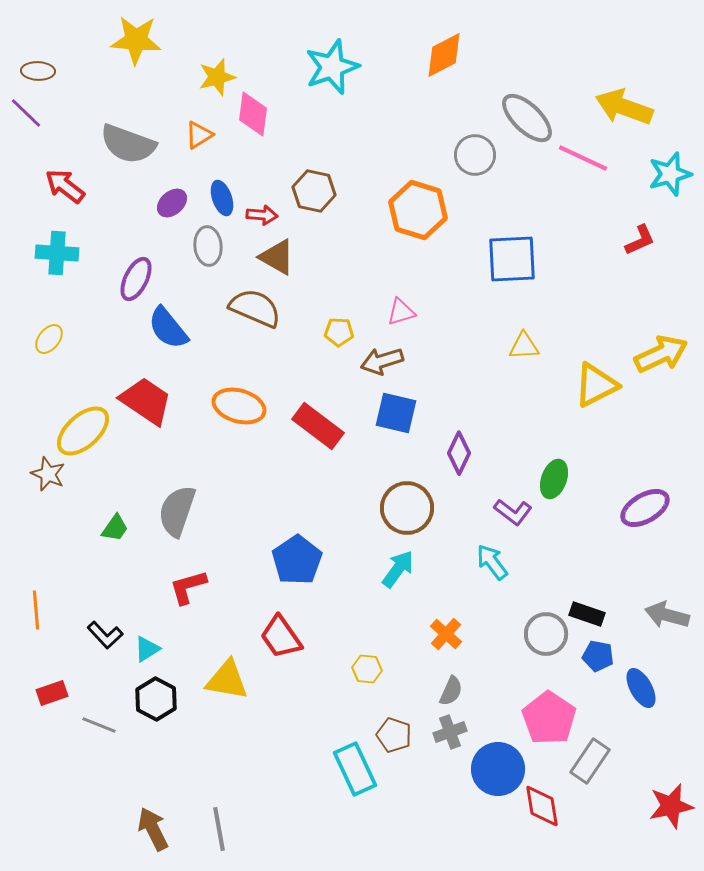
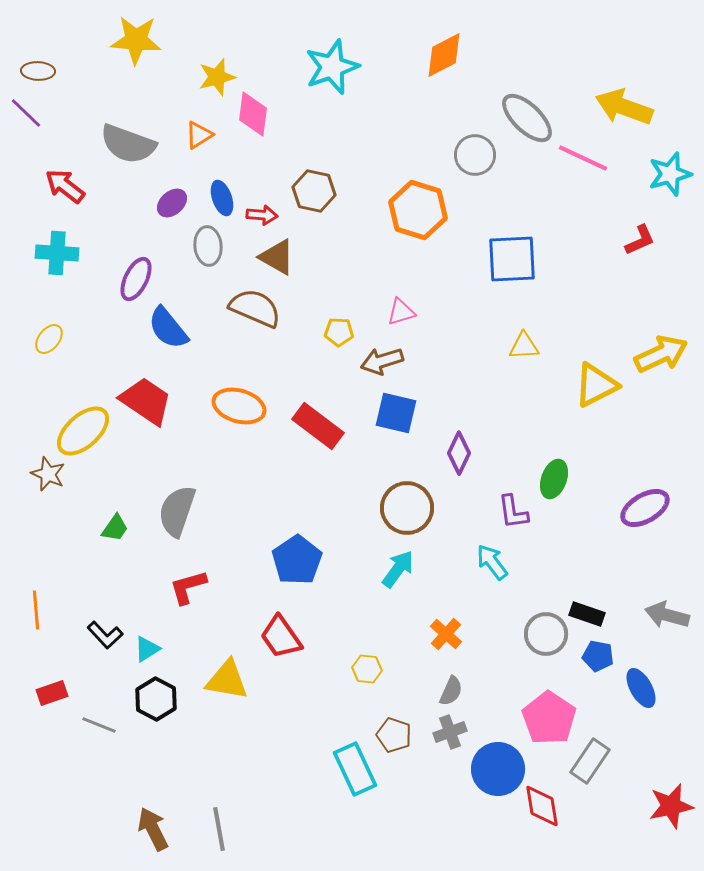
purple L-shape at (513, 512): rotated 45 degrees clockwise
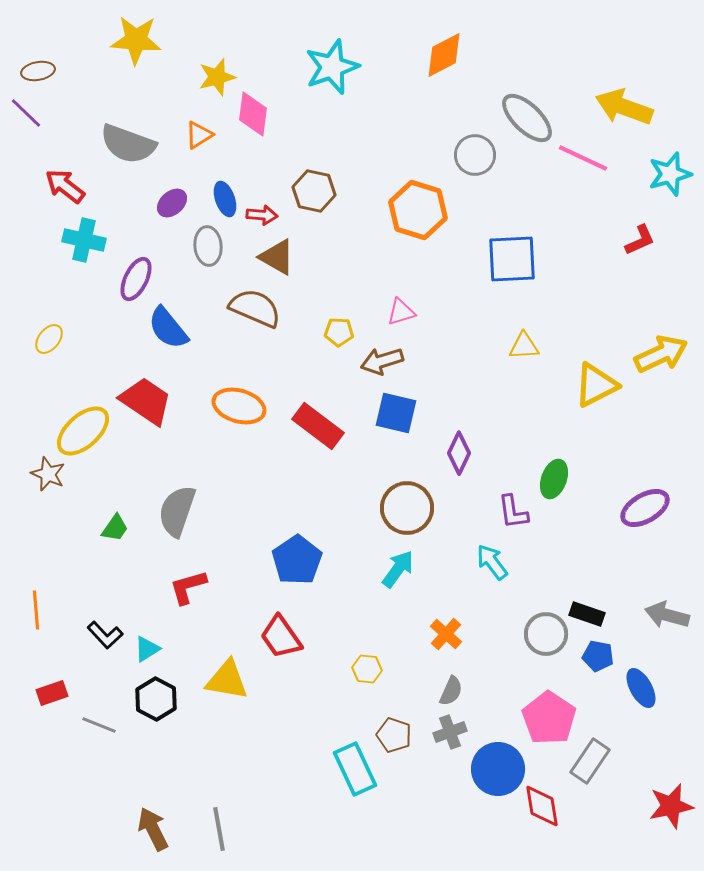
brown ellipse at (38, 71): rotated 12 degrees counterclockwise
blue ellipse at (222, 198): moved 3 px right, 1 px down
cyan cross at (57, 253): moved 27 px right, 13 px up; rotated 9 degrees clockwise
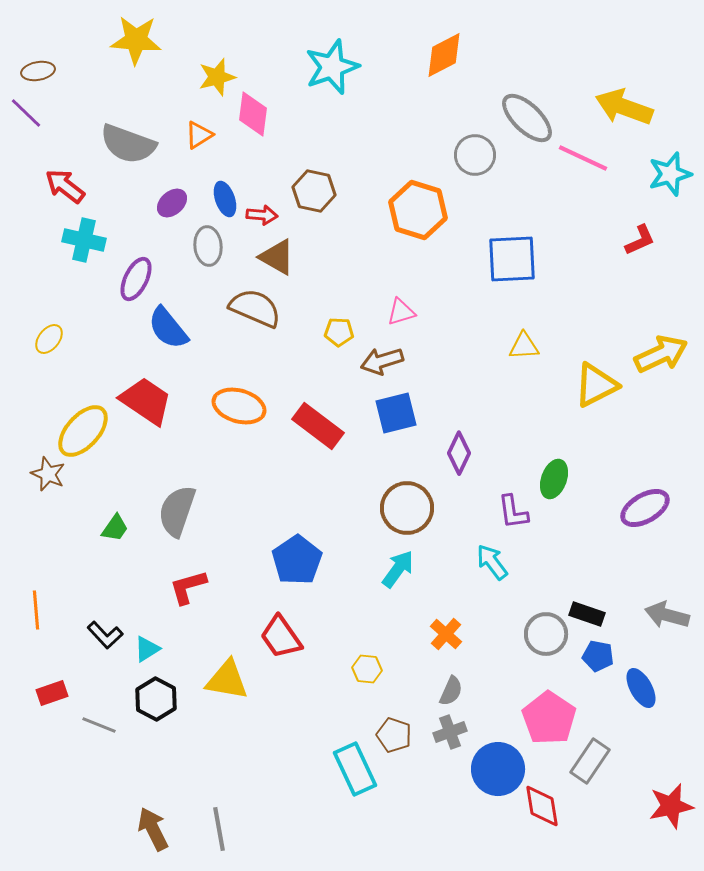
blue square at (396, 413): rotated 27 degrees counterclockwise
yellow ellipse at (83, 431): rotated 6 degrees counterclockwise
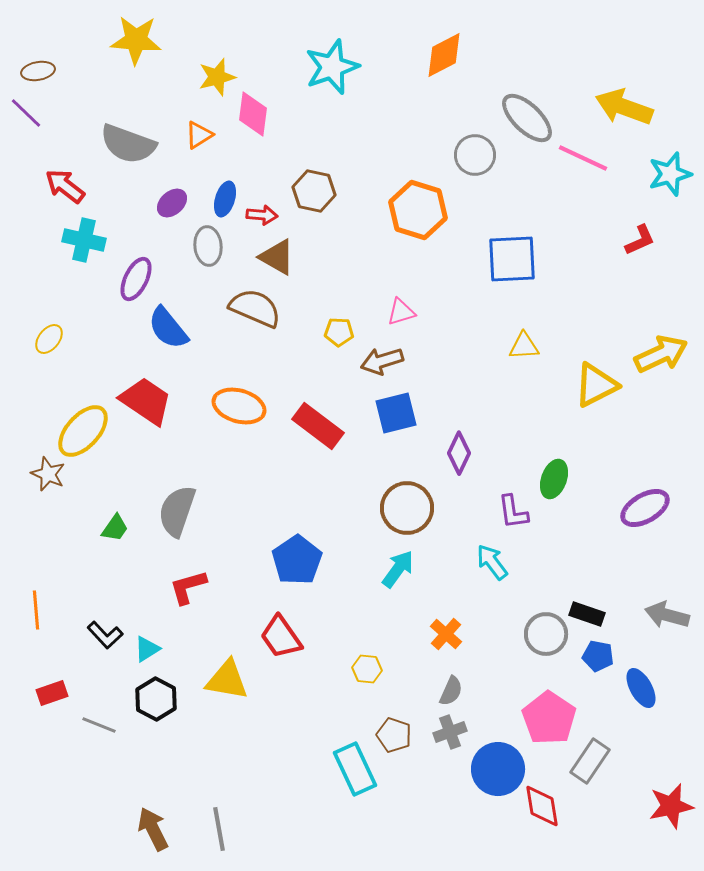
blue ellipse at (225, 199): rotated 36 degrees clockwise
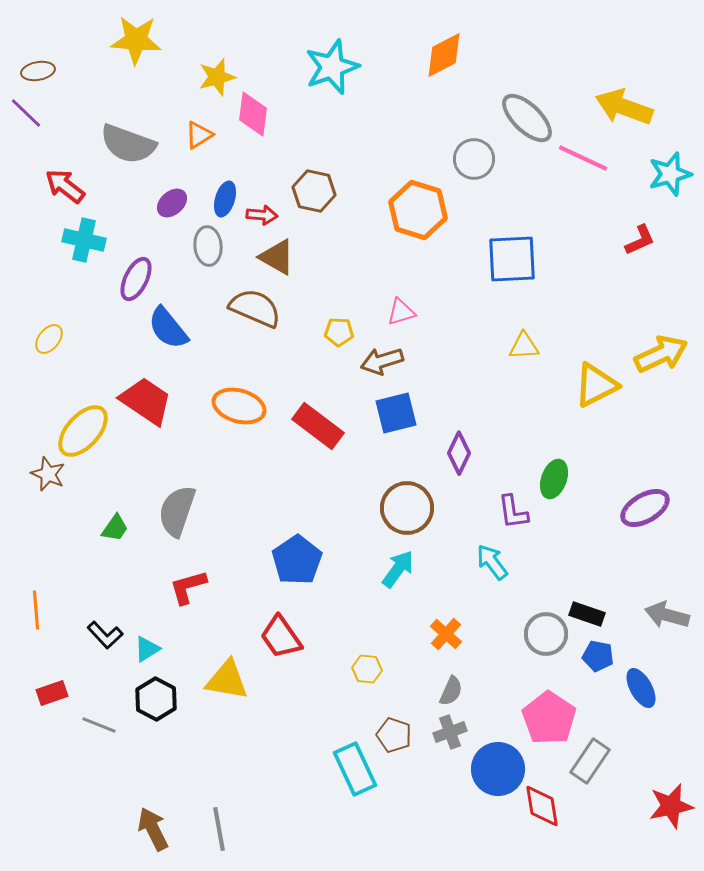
gray circle at (475, 155): moved 1 px left, 4 px down
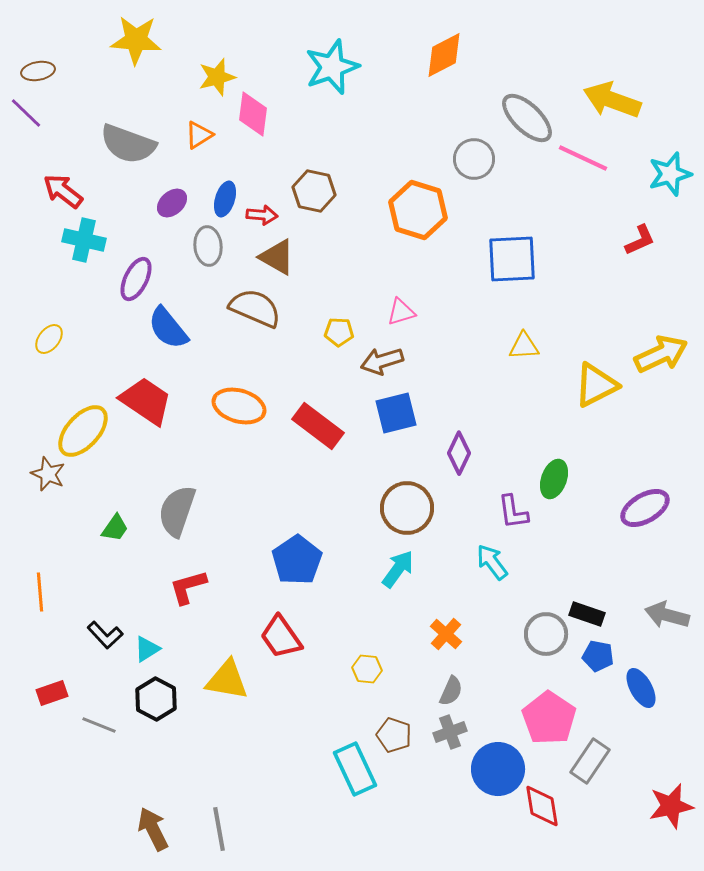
yellow arrow at (624, 107): moved 12 px left, 7 px up
red arrow at (65, 186): moved 2 px left, 5 px down
orange line at (36, 610): moved 4 px right, 18 px up
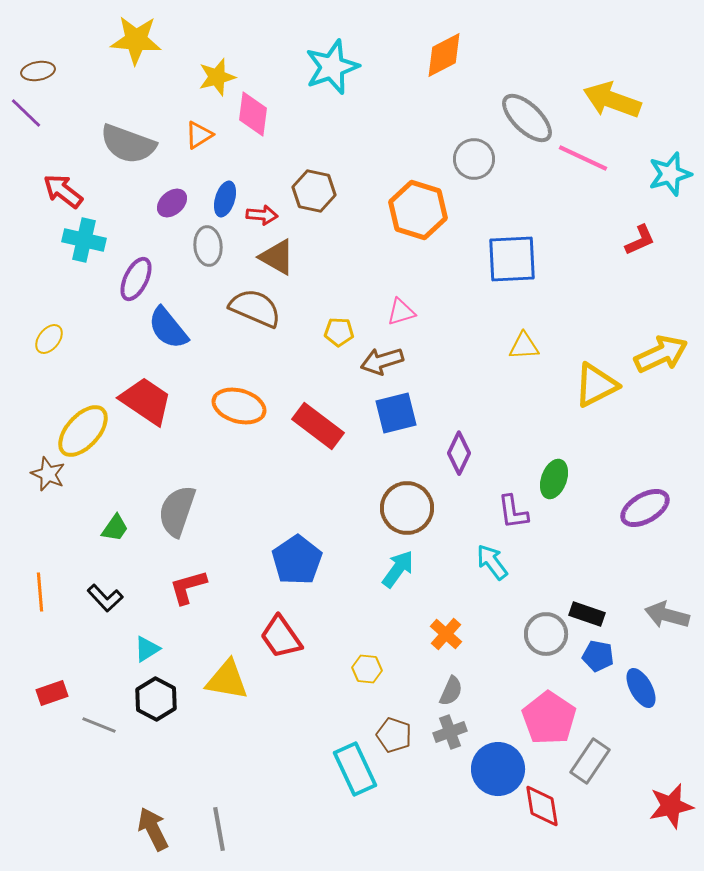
black L-shape at (105, 635): moved 37 px up
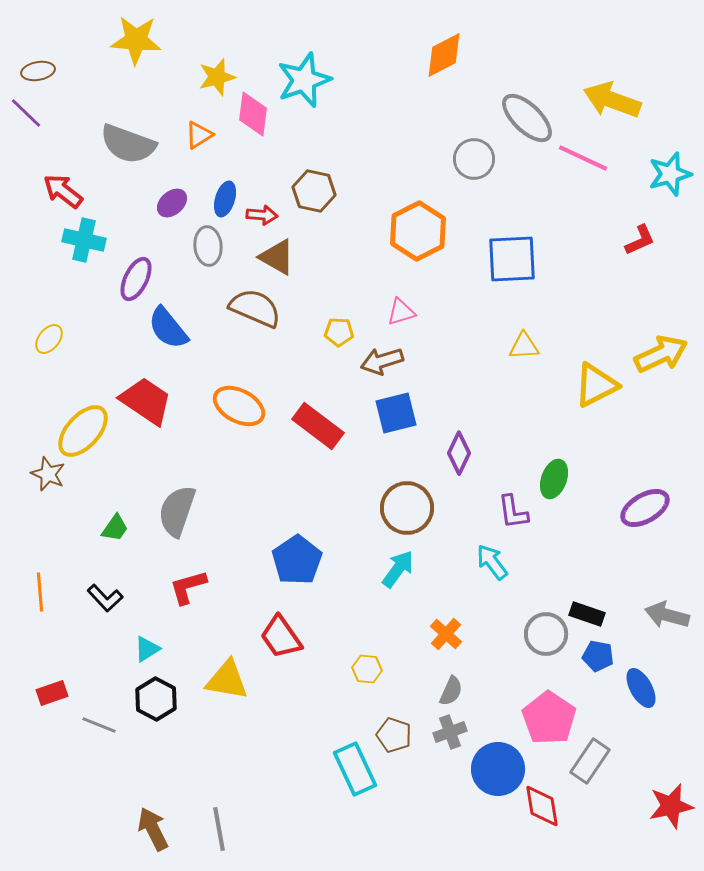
cyan star at (332, 67): moved 28 px left, 13 px down
orange hexagon at (418, 210): moved 21 px down; rotated 16 degrees clockwise
orange ellipse at (239, 406): rotated 12 degrees clockwise
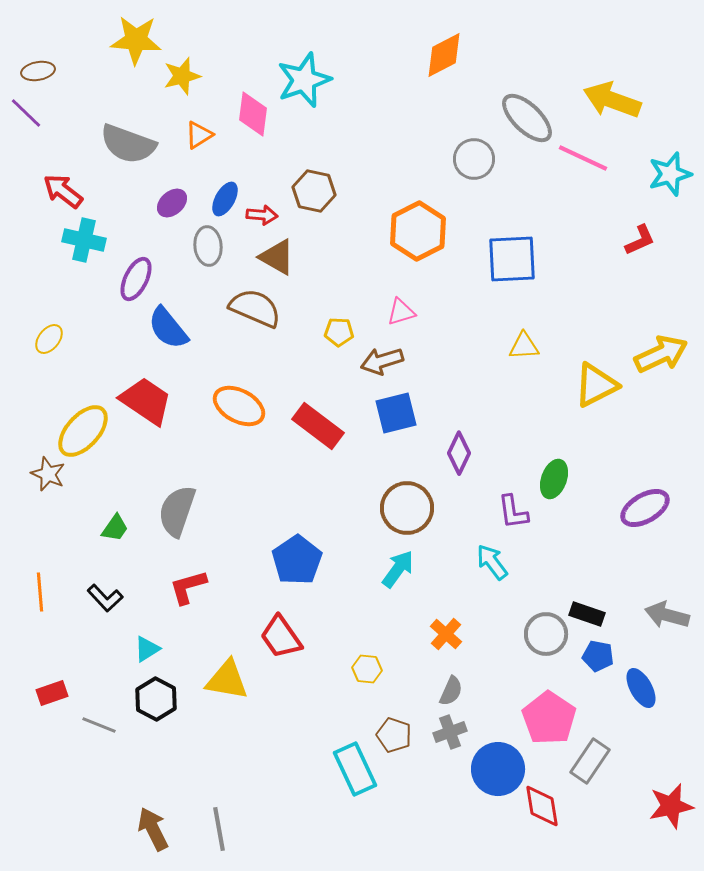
yellow star at (217, 77): moved 35 px left, 1 px up
blue ellipse at (225, 199): rotated 12 degrees clockwise
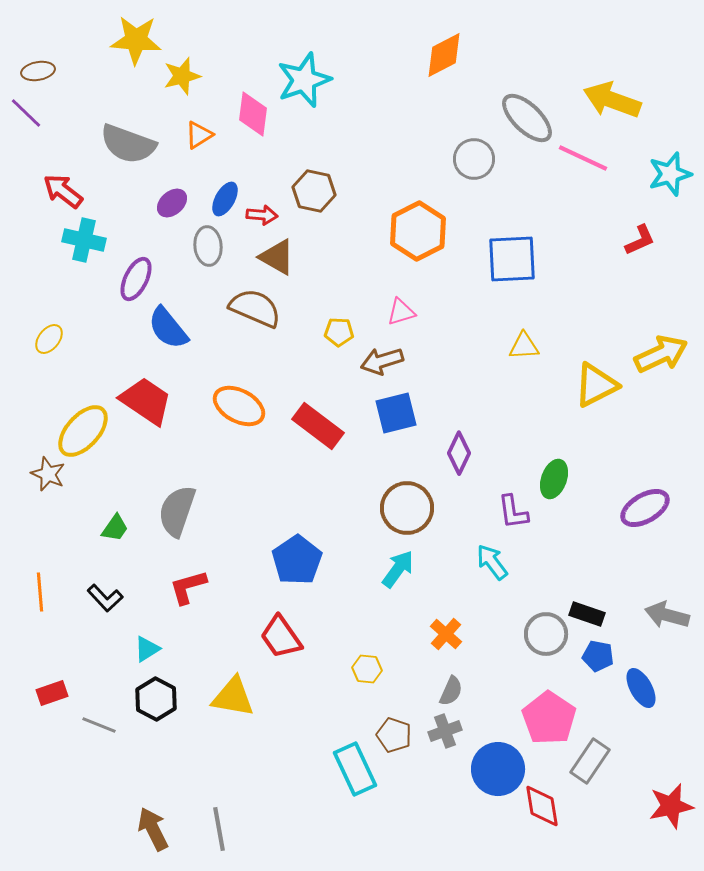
yellow triangle at (227, 680): moved 6 px right, 17 px down
gray cross at (450, 732): moved 5 px left, 1 px up
